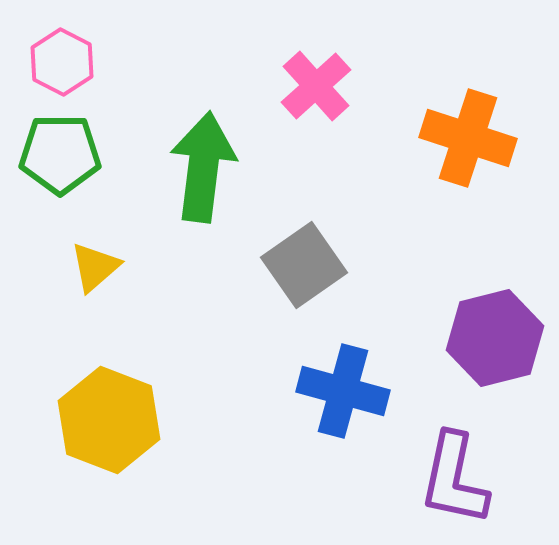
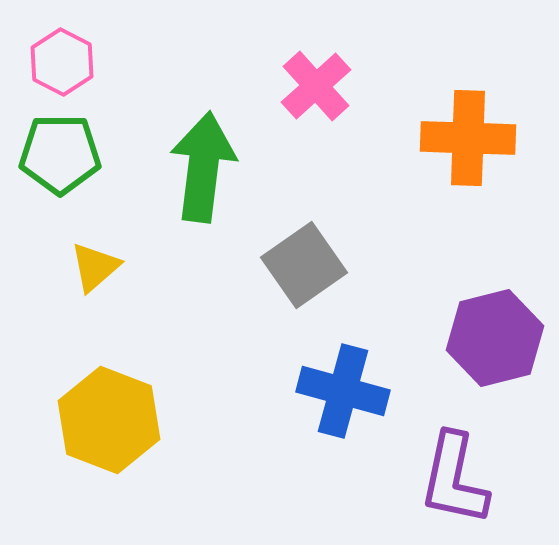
orange cross: rotated 16 degrees counterclockwise
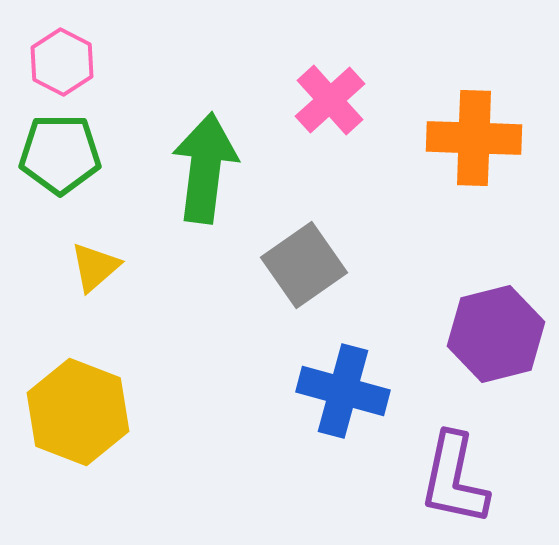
pink cross: moved 14 px right, 14 px down
orange cross: moved 6 px right
green arrow: moved 2 px right, 1 px down
purple hexagon: moved 1 px right, 4 px up
yellow hexagon: moved 31 px left, 8 px up
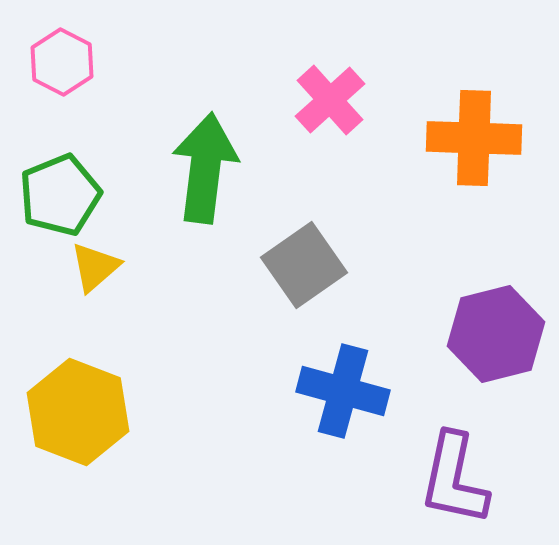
green pentagon: moved 41 px down; rotated 22 degrees counterclockwise
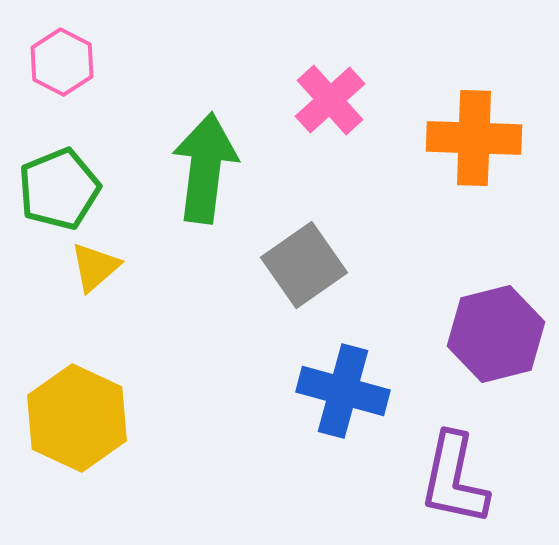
green pentagon: moved 1 px left, 6 px up
yellow hexagon: moved 1 px left, 6 px down; rotated 4 degrees clockwise
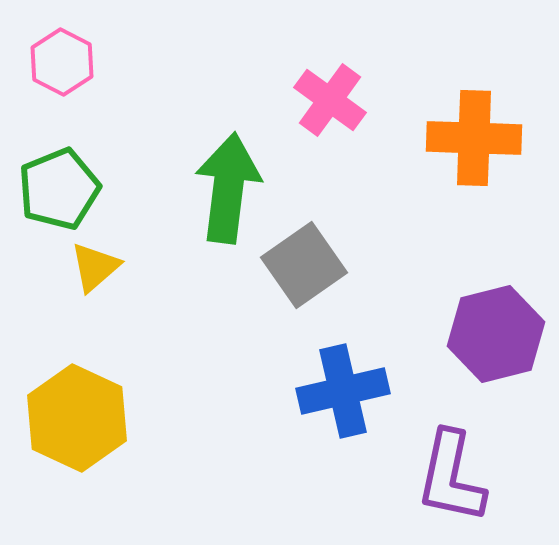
pink cross: rotated 12 degrees counterclockwise
green arrow: moved 23 px right, 20 px down
blue cross: rotated 28 degrees counterclockwise
purple L-shape: moved 3 px left, 2 px up
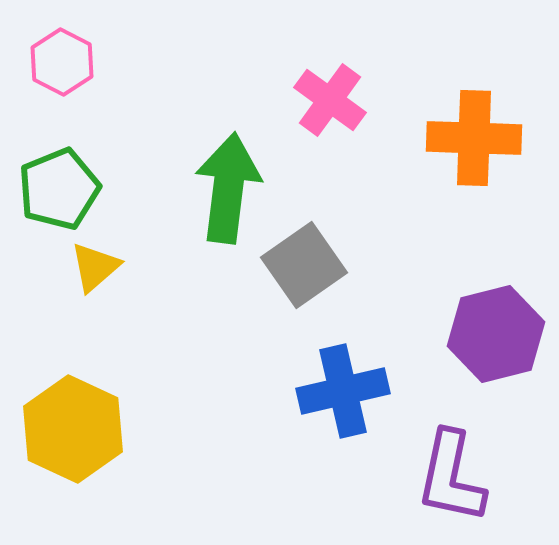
yellow hexagon: moved 4 px left, 11 px down
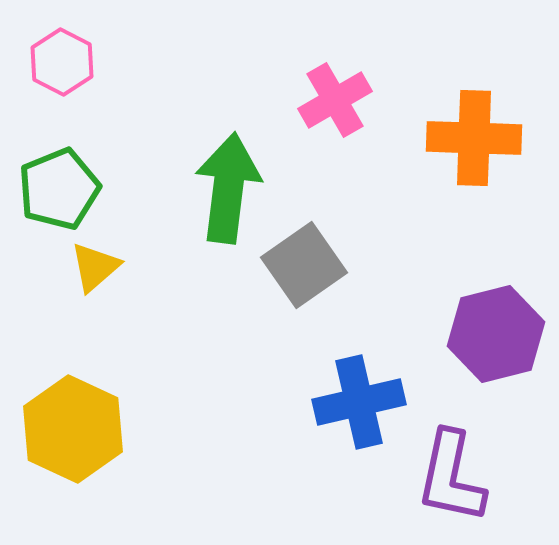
pink cross: moved 5 px right; rotated 24 degrees clockwise
blue cross: moved 16 px right, 11 px down
